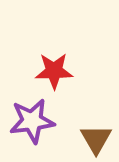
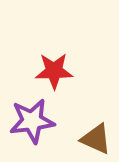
brown triangle: rotated 36 degrees counterclockwise
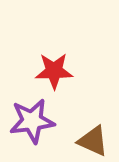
brown triangle: moved 3 px left, 2 px down
